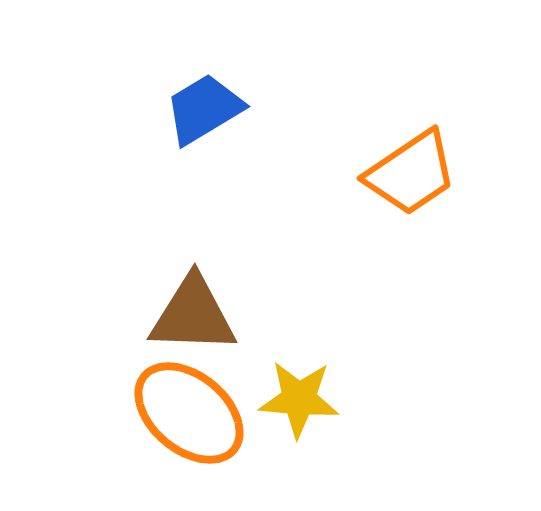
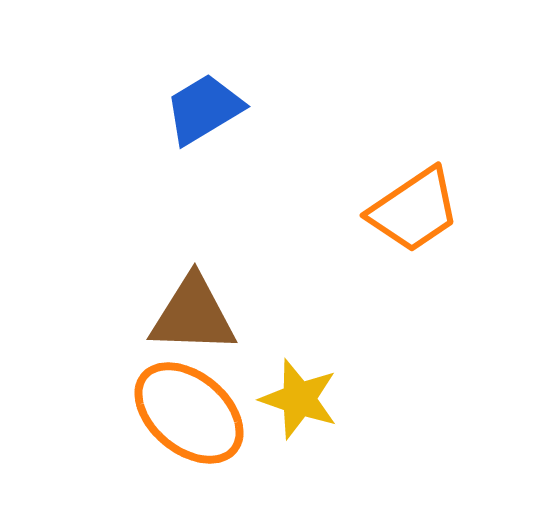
orange trapezoid: moved 3 px right, 37 px down
yellow star: rotated 14 degrees clockwise
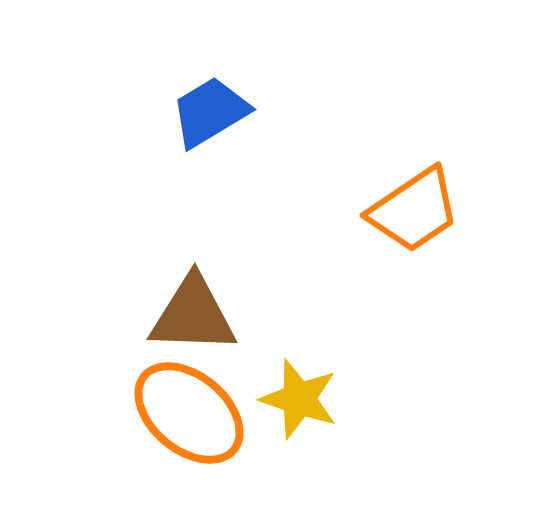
blue trapezoid: moved 6 px right, 3 px down
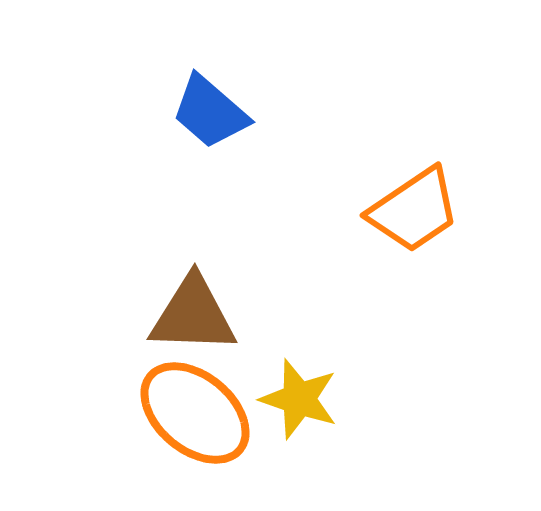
blue trapezoid: rotated 108 degrees counterclockwise
orange ellipse: moved 6 px right
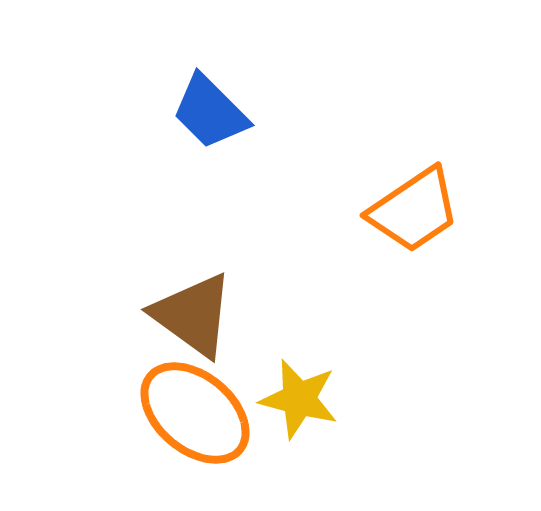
blue trapezoid: rotated 4 degrees clockwise
brown triangle: rotated 34 degrees clockwise
yellow star: rotated 4 degrees counterclockwise
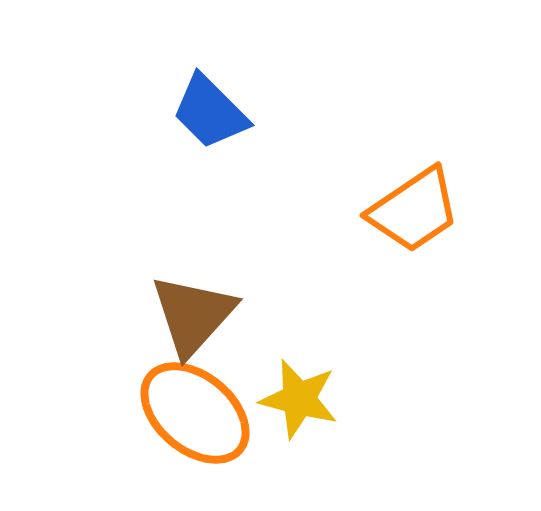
brown triangle: rotated 36 degrees clockwise
